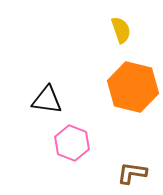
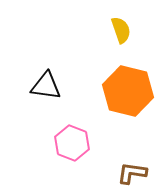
orange hexagon: moved 5 px left, 4 px down
black triangle: moved 1 px left, 14 px up
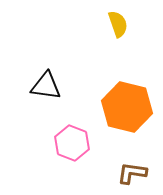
yellow semicircle: moved 3 px left, 6 px up
orange hexagon: moved 1 px left, 16 px down
